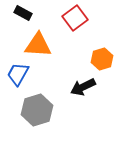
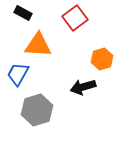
black arrow: rotated 10 degrees clockwise
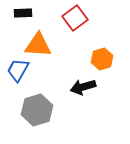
black rectangle: rotated 30 degrees counterclockwise
blue trapezoid: moved 4 px up
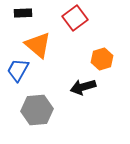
orange triangle: rotated 36 degrees clockwise
gray hexagon: rotated 12 degrees clockwise
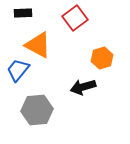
orange triangle: rotated 12 degrees counterclockwise
orange hexagon: moved 1 px up
blue trapezoid: rotated 10 degrees clockwise
